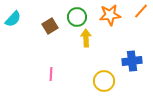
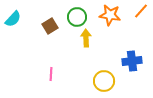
orange star: rotated 15 degrees clockwise
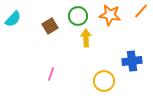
green circle: moved 1 px right, 1 px up
pink line: rotated 16 degrees clockwise
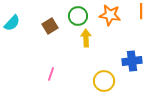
orange line: rotated 42 degrees counterclockwise
cyan semicircle: moved 1 px left, 4 px down
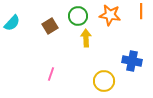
blue cross: rotated 18 degrees clockwise
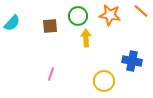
orange line: rotated 49 degrees counterclockwise
brown square: rotated 28 degrees clockwise
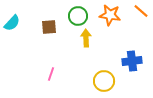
brown square: moved 1 px left, 1 px down
blue cross: rotated 18 degrees counterclockwise
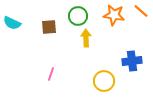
orange star: moved 4 px right
cyan semicircle: rotated 72 degrees clockwise
